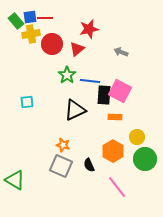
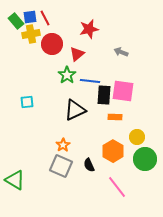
red line: rotated 63 degrees clockwise
red triangle: moved 5 px down
pink square: moved 3 px right; rotated 20 degrees counterclockwise
orange star: rotated 24 degrees clockwise
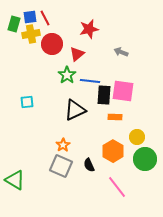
green rectangle: moved 2 px left, 3 px down; rotated 56 degrees clockwise
